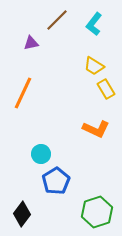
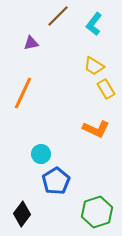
brown line: moved 1 px right, 4 px up
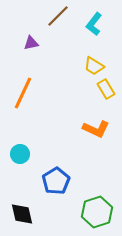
cyan circle: moved 21 px left
black diamond: rotated 50 degrees counterclockwise
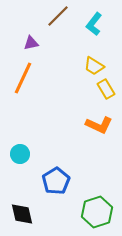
orange line: moved 15 px up
orange L-shape: moved 3 px right, 4 px up
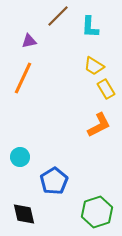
cyan L-shape: moved 4 px left, 3 px down; rotated 35 degrees counterclockwise
purple triangle: moved 2 px left, 2 px up
orange L-shape: rotated 52 degrees counterclockwise
cyan circle: moved 3 px down
blue pentagon: moved 2 px left
black diamond: moved 2 px right
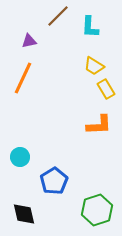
orange L-shape: rotated 24 degrees clockwise
green hexagon: moved 2 px up
